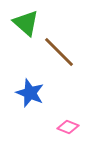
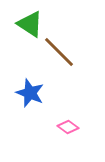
green triangle: moved 4 px right, 1 px down; rotated 8 degrees counterclockwise
pink diamond: rotated 15 degrees clockwise
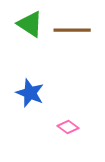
brown line: moved 13 px right, 22 px up; rotated 45 degrees counterclockwise
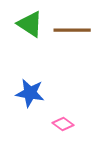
blue star: rotated 12 degrees counterclockwise
pink diamond: moved 5 px left, 3 px up
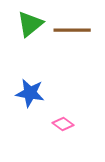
green triangle: rotated 48 degrees clockwise
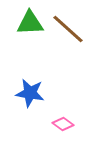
green triangle: moved 1 px up; rotated 36 degrees clockwise
brown line: moved 4 px left, 1 px up; rotated 42 degrees clockwise
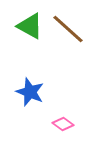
green triangle: moved 3 px down; rotated 32 degrees clockwise
blue star: moved 1 px up; rotated 12 degrees clockwise
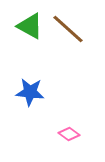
blue star: rotated 16 degrees counterclockwise
pink diamond: moved 6 px right, 10 px down
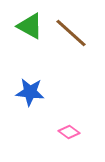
brown line: moved 3 px right, 4 px down
pink diamond: moved 2 px up
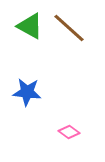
brown line: moved 2 px left, 5 px up
blue star: moved 3 px left
